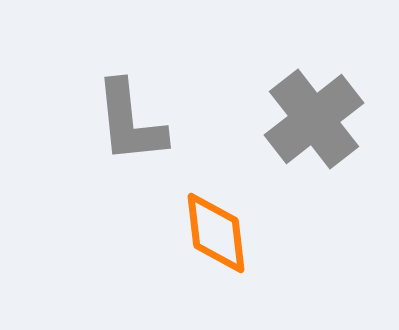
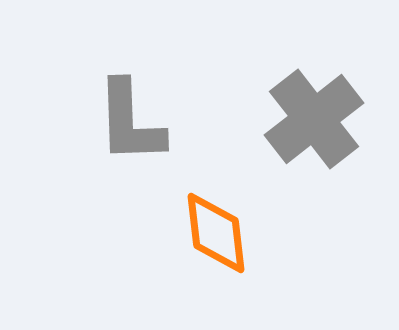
gray L-shape: rotated 4 degrees clockwise
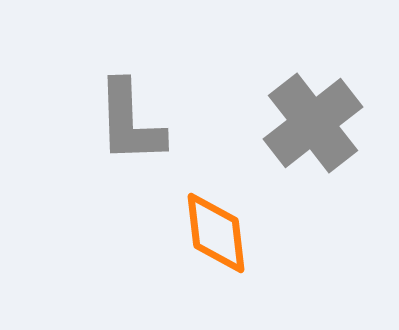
gray cross: moved 1 px left, 4 px down
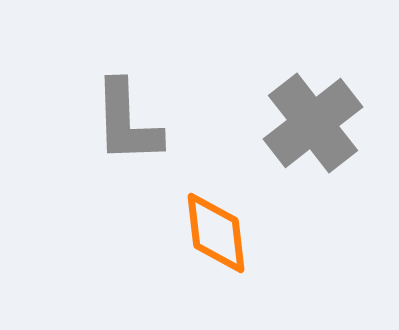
gray L-shape: moved 3 px left
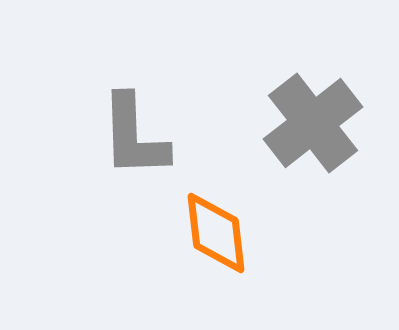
gray L-shape: moved 7 px right, 14 px down
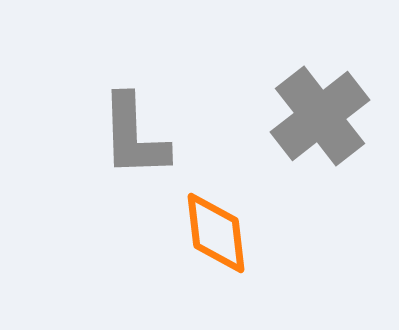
gray cross: moved 7 px right, 7 px up
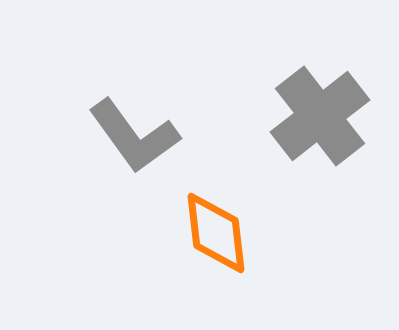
gray L-shape: rotated 34 degrees counterclockwise
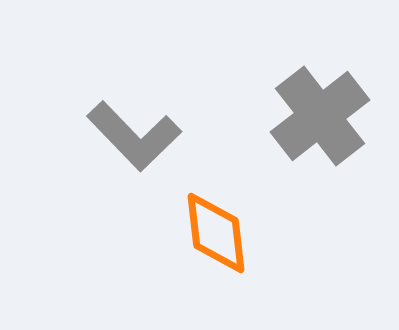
gray L-shape: rotated 8 degrees counterclockwise
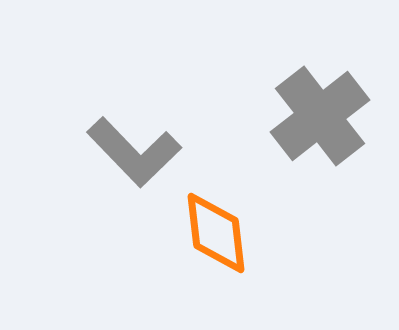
gray L-shape: moved 16 px down
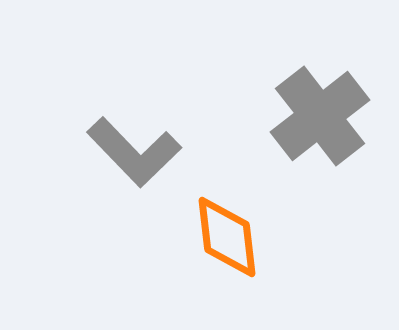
orange diamond: moved 11 px right, 4 px down
